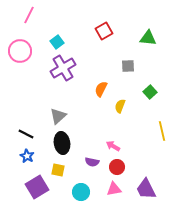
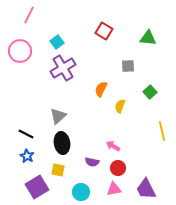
red square: rotated 30 degrees counterclockwise
red circle: moved 1 px right, 1 px down
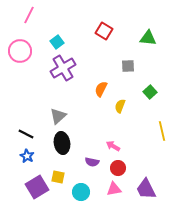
yellow square: moved 7 px down
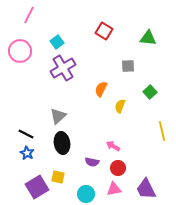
blue star: moved 3 px up
cyan circle: moved 5 px right, 2 px down
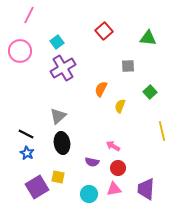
red square: rotated 18 degrees clockwise
purple trapezoid: rotated 30 degrees clockwise
cyan circle: moved 3 px right
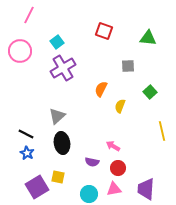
red square: rotated 30 degrees counterclockwise
gray triangle: moved 1 px left
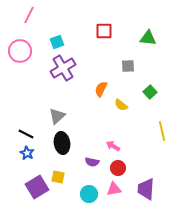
red square: rotated 18 degrees counterclockwise
cyan square: rotated 16 degrees clockwise
yellow semicircle: moved 1 px right, 1 px up; rotated 72 degrees counterclockwise
